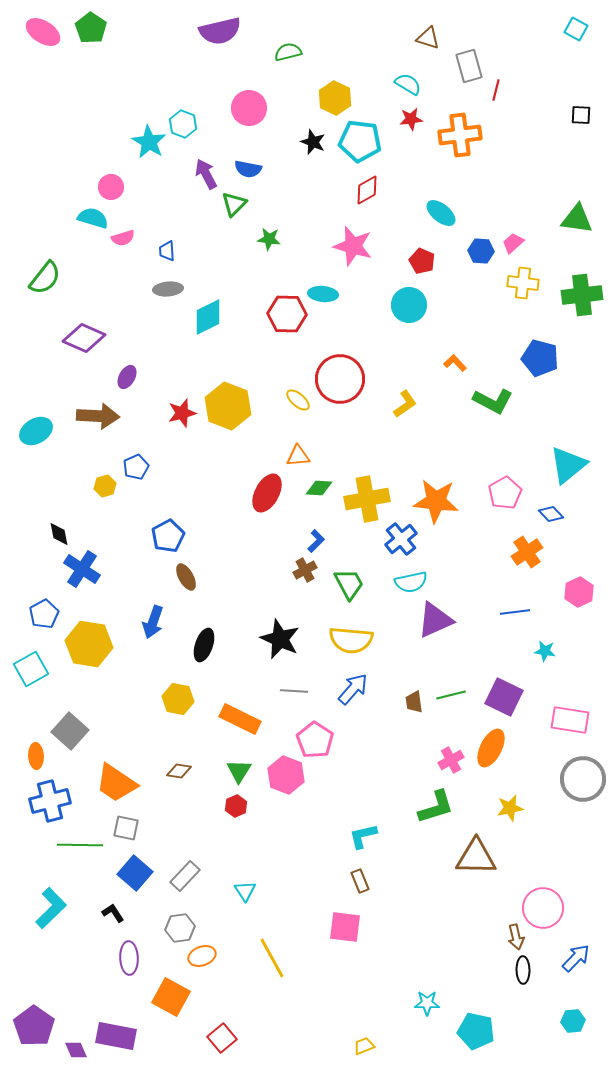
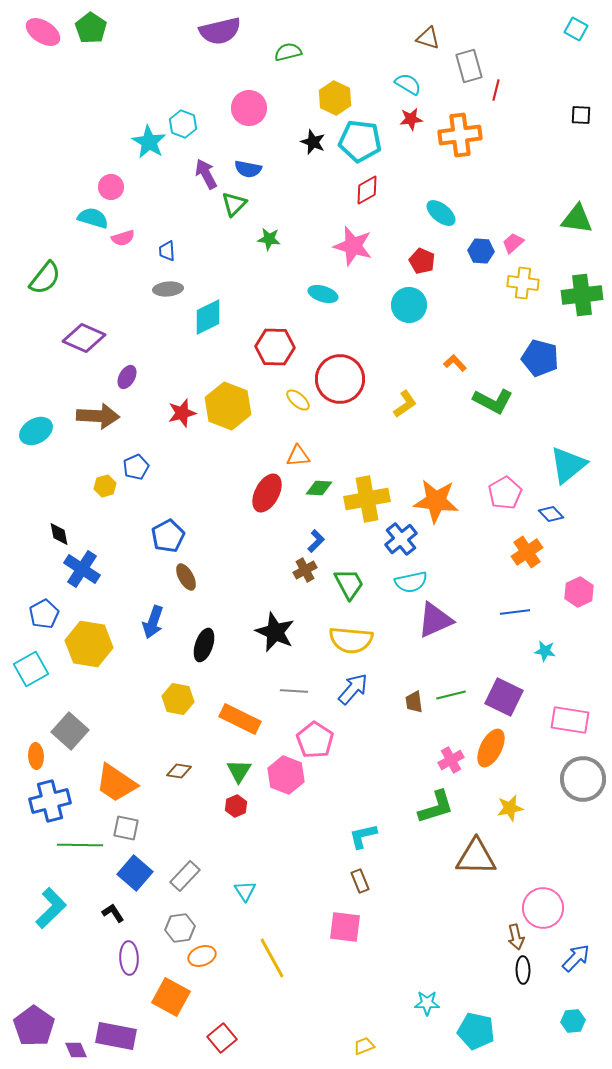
cyan ellipse at (323, 294): rotated 12 degrees clockwise
red hexagon at (287, 314): moved 12 px left, 33 px down
black star at (280, 639): moved 5 px left, 7 px up
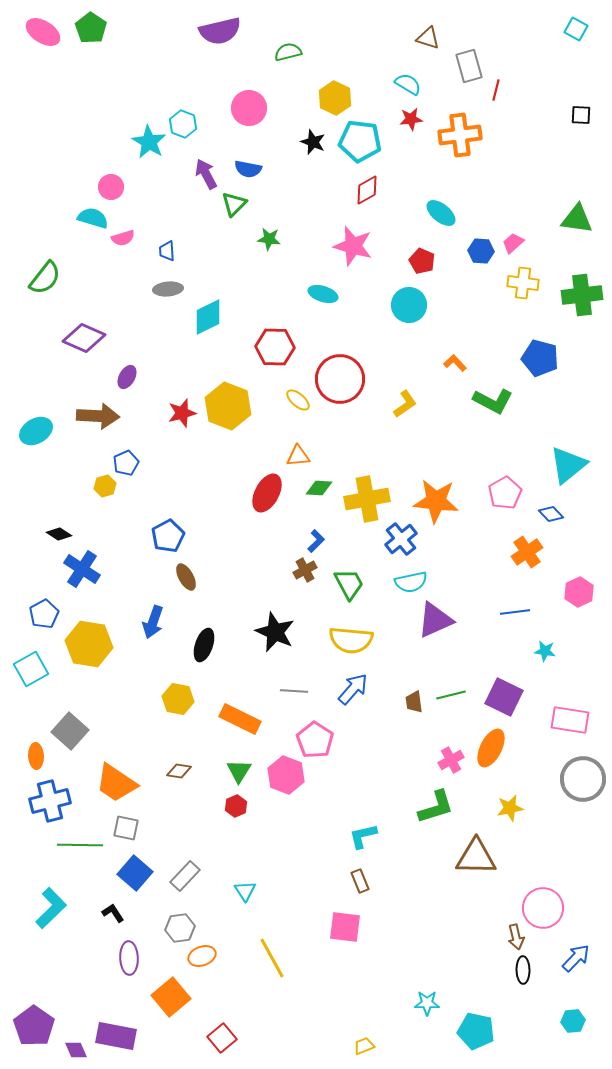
blue pentagon at (136, 467): moved 10 px left, 4 px up
black diamond at (59, 534): rotated 45 degrees counterclockwise
orange square at (171, 997): rotated 21 degrees clockwise
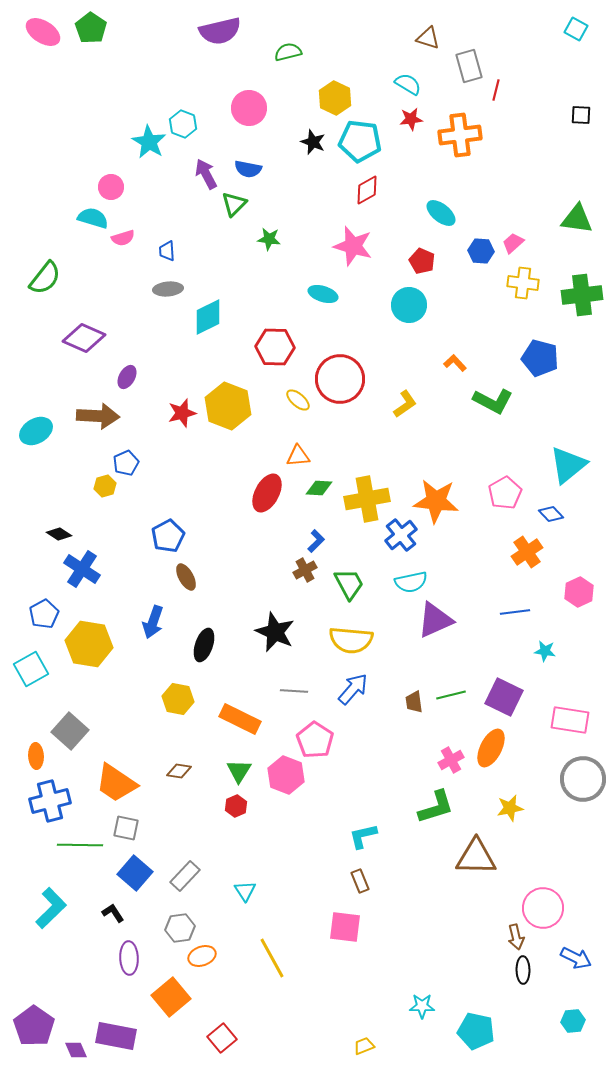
blue cross at (401, 539): moved 4 px up
blue arrow at (576, 958): rotated 72 degrees clockwise
cyan star at (427, 1003): moved 5 px left, 3 px down
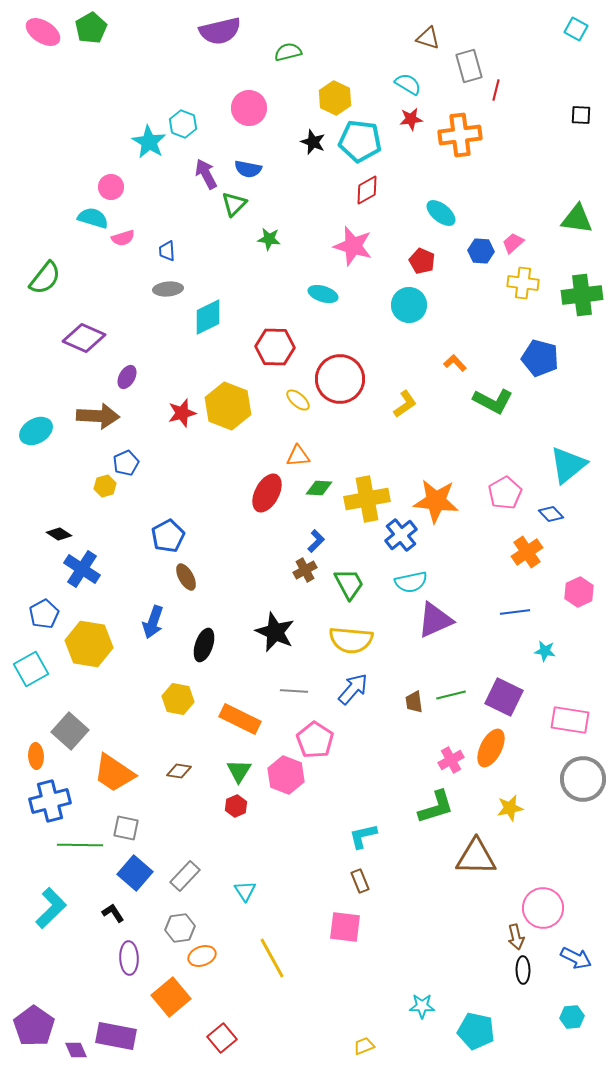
green pentagon at (91, 28): rotated 8 degrees clockwise
orange trapezoid at (116, 783): moved 2 px left, 10 px up
cyan hexagon at (573, 1021): moved 1 px left, 4 px up
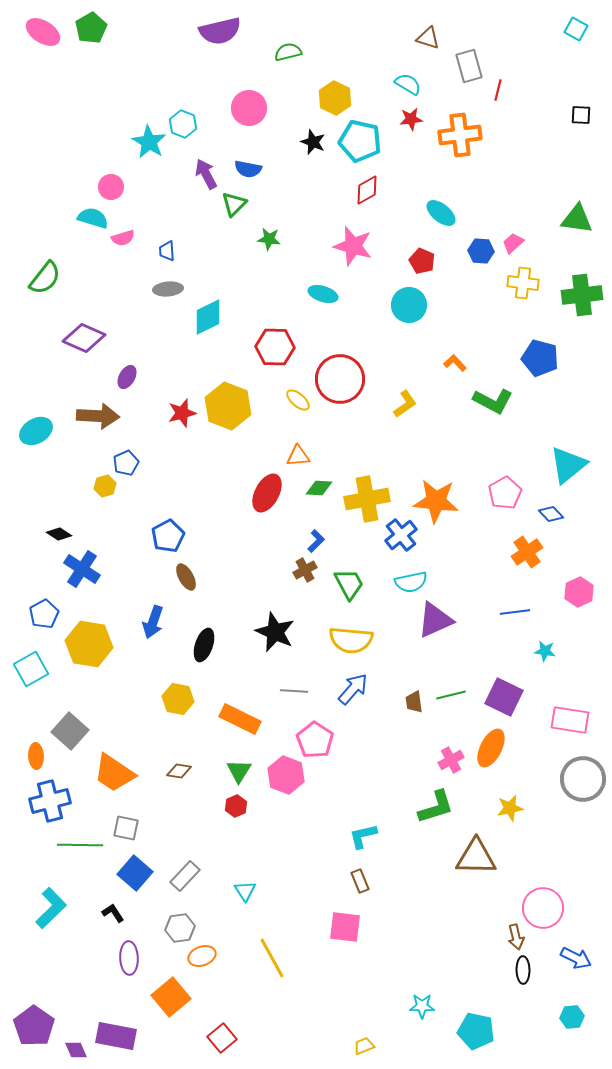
red line at (496, 90): moved 2 px right
cyan pentagon at (360, 141): rotated 6 degrees clockwise
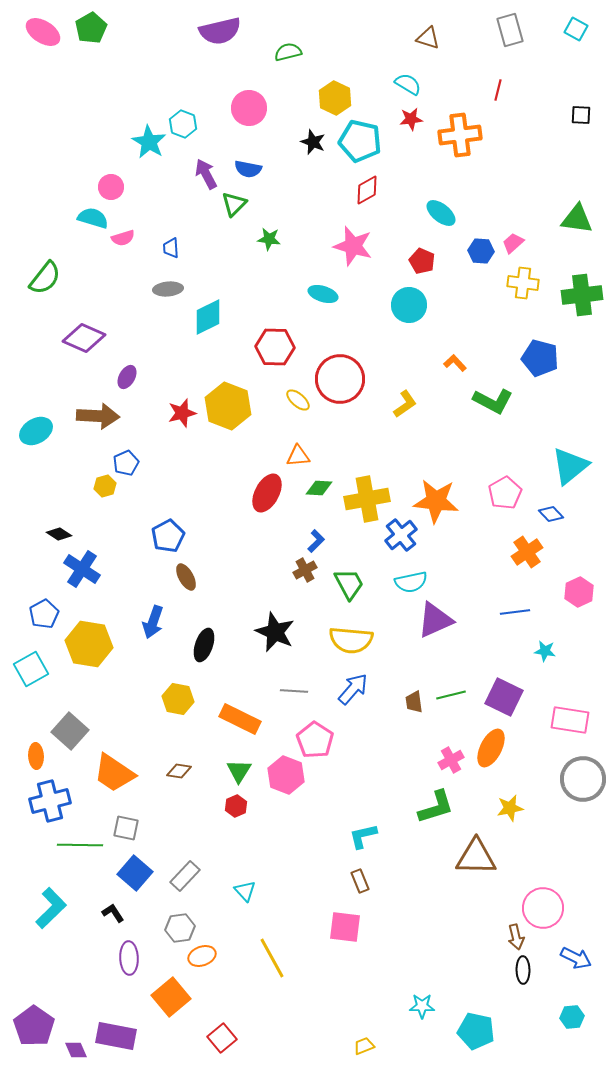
gray rectangle at (469, 66): moved 41 px right, 36 px up
blue trapezoid at (167, 251): moved 4 px right, 3 px up
cyan triangle at (568, 465): moved 2 px right, 1 px down
cyan triangle at (245, 891): rotated 10 degrees counterclockwise
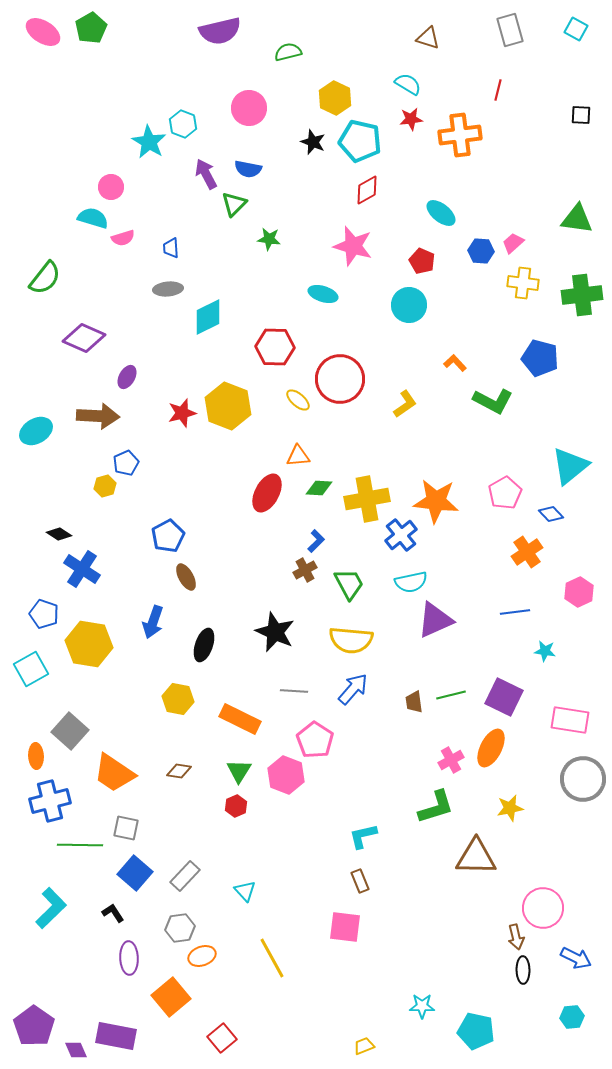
blue pentagon at (44, 614): rotated 24 degrees counterclockwise
